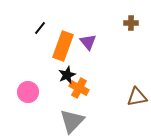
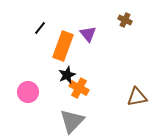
brown cross: moved 6 px left, 3 px up; rotated 24 degrees clockwise
purple triangle: moved 8 px up
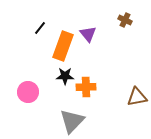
black star: moved 2 px left, 1 px down; rotated 24 degrees clockwise
orange cross: moved 7 px right, 1 px up; rotated 30 degrees counterclockwise
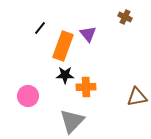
brown cross: moved 3 px up
black star: moved 1 px up
pink circle: moved 4 px down
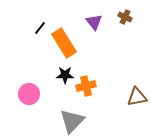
purple triangle: moved 6 px right, 12 px up
orange rectangle: moved 1 px right, 3 px up; rotated 52 degrees counterclockwise
orange cross: moved 1 px up; rotated 12 degrees counterclockwise
pink circle: moved 1 px right, 2 px up
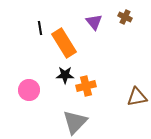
black line: rotated 48 degrees counterclockwise
pink circle: moved 4 px up
gray triangle: moved 3 px right, 1 px down
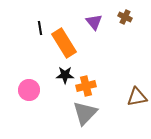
gray triangle: moved 10 px right, 9 px up
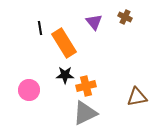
gray triangle: rotated 20 degrees clockwise
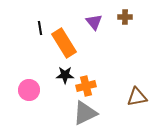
brown cross: rotated 24 degrees counterclockwise
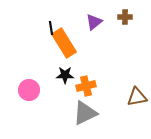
purple triangle: rotated 30 degrees clockwise
black line: moved 11 px right
